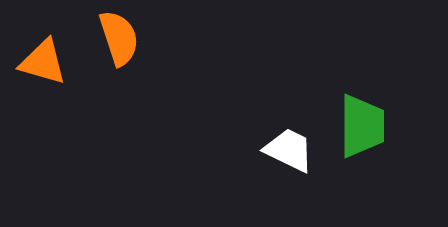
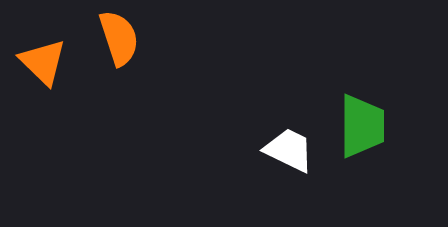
orange triangle: rotated 28 degrees clockwise
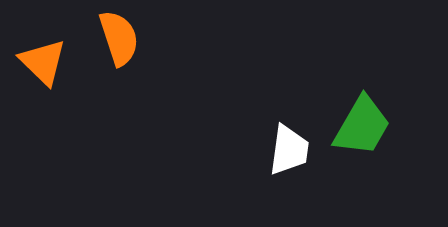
green trapezoid: rotated 30 degrees clockwise
white trapezoid: rotated 72 degrees clockwise
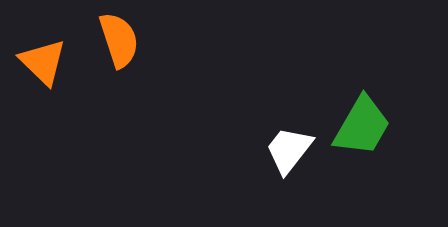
orange semicircle: moved 2 px down
white trapezoid: rotated 150 degrees counterclockwise
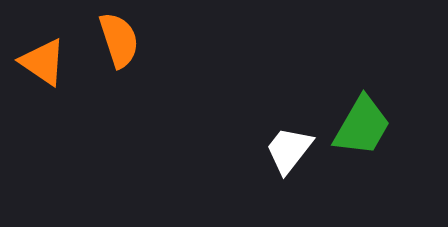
orange triangle: rotated 10 degrees counterclockwise
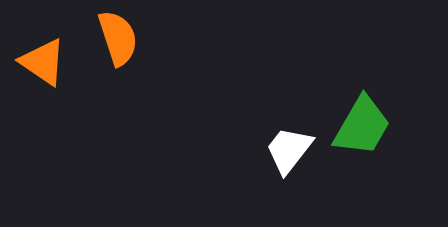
orange semicircle: moved 1 px left, 2 px up
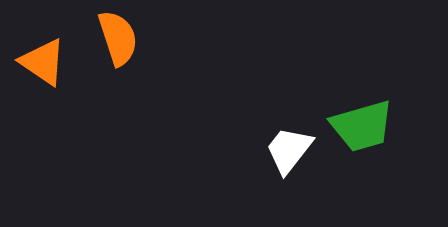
green trapezoid: rotated 44 degrees clockwise
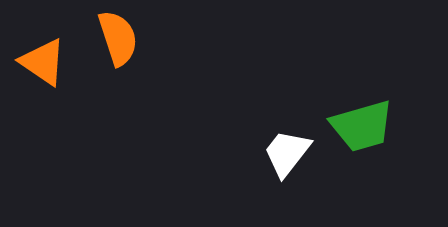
white trapezoid: moved 2 px left, 3 px down
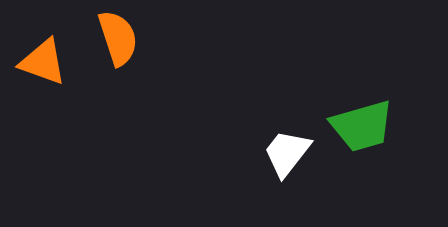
orange triangle: rotated 14 degrees counterclockwise
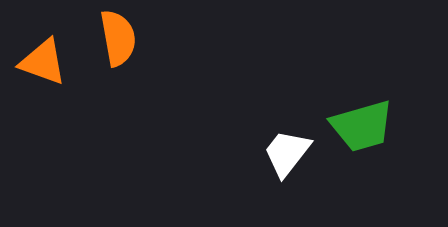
orange semicircle: rotated 8 degrees clockwise
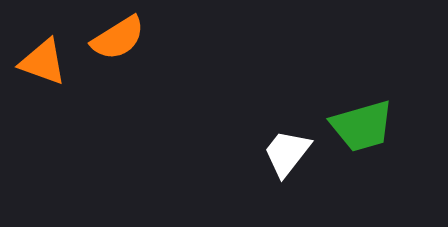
orange semicircle: rotated 68 degrees clockwise
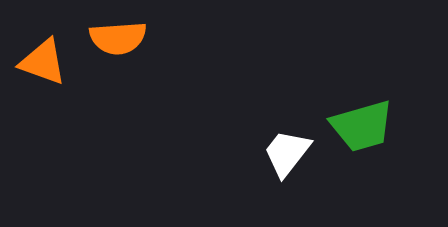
orange semicircle: rotated 28 degrees clockwise
